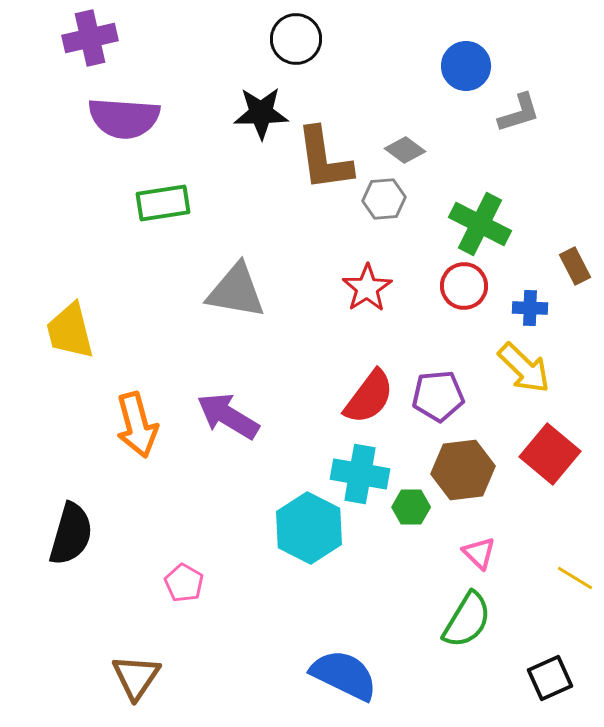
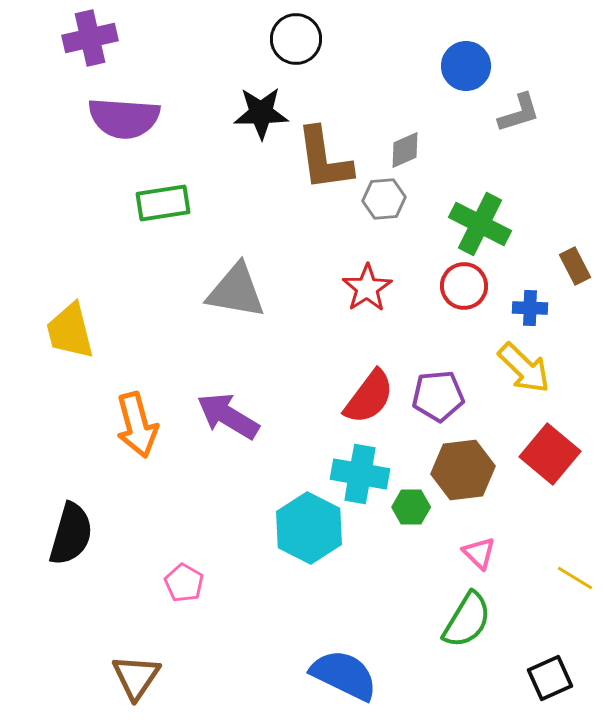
gray diamond: rotated 60 degrees counterclockwise
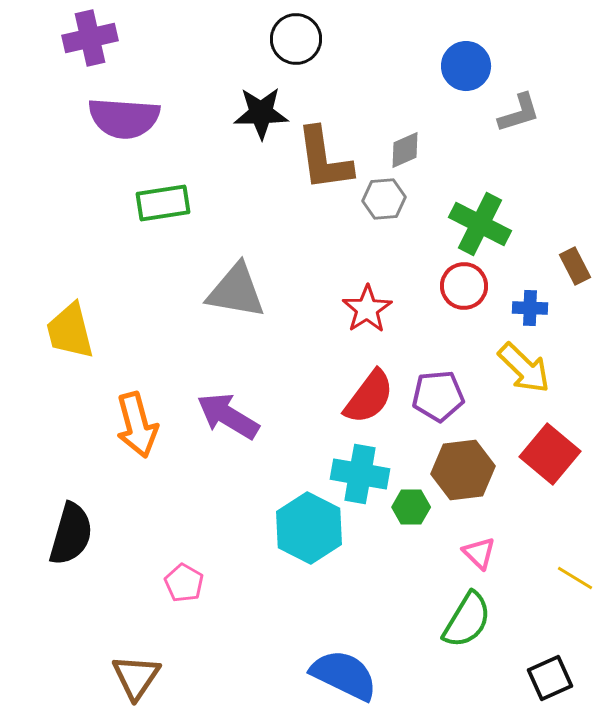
red star: moved 21 px down
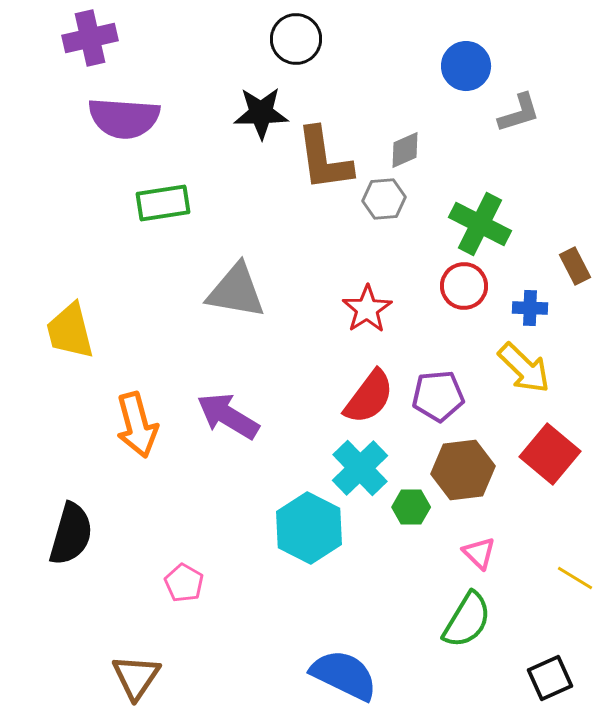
cyan cross: moved 6 px up; rotated 36 degrees clockwise
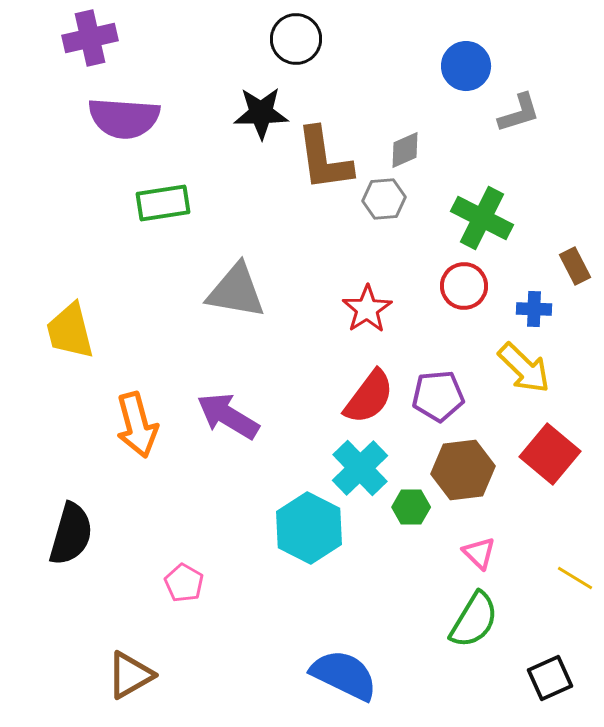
green cross: moved 2 px right, 6 px up
blue cross: moved 4 px right, 1 px down
green semicircle: moved 7 px right
brown triangle: moved 6 px left, 2 px up; rotated 26 degrees clockwise
